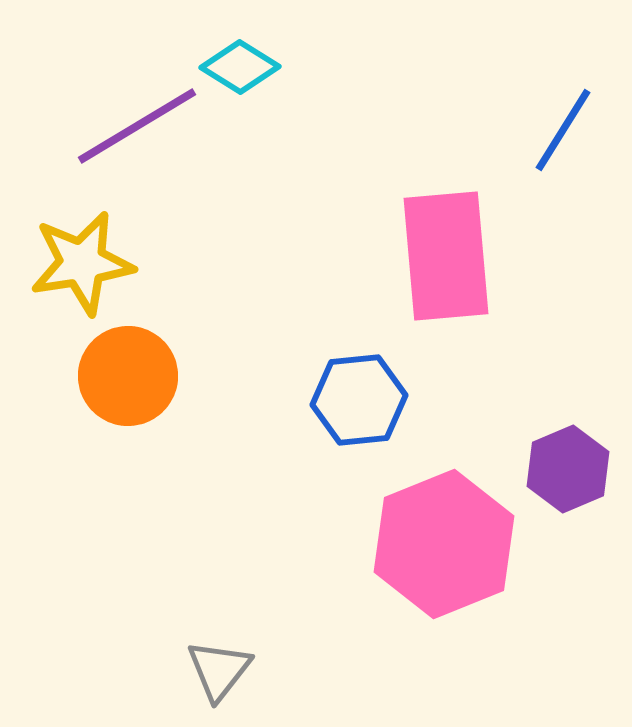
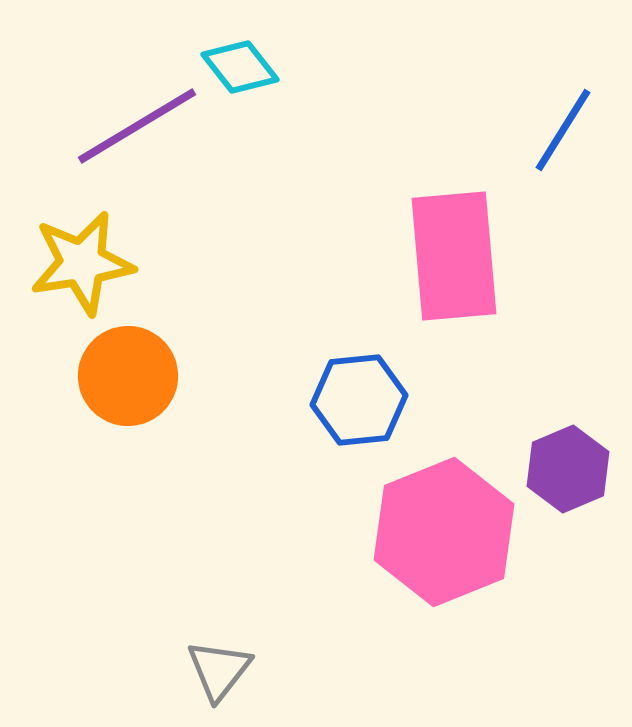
cyan diamond: rotated 20 degrees clockwise
pink rectangle: moved 8 px right
pink hexagon: moved 12 px up
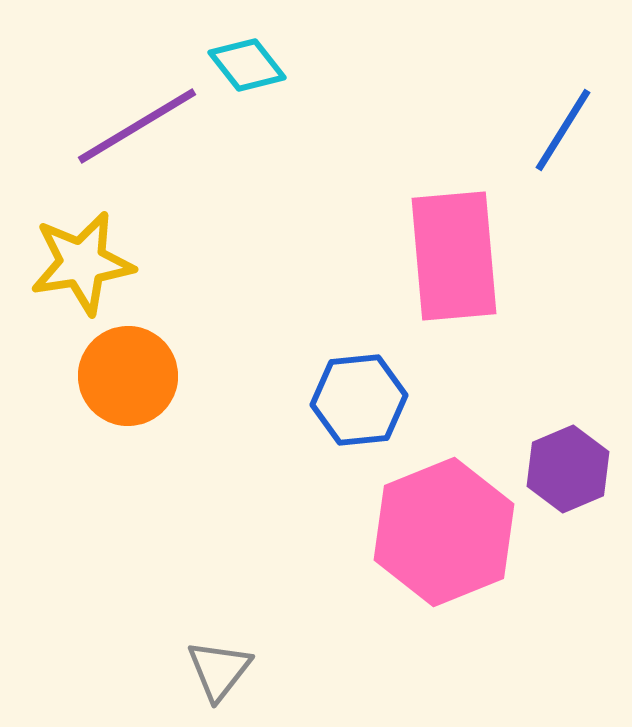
cyan diamond: moved 7 px right, 2 px up
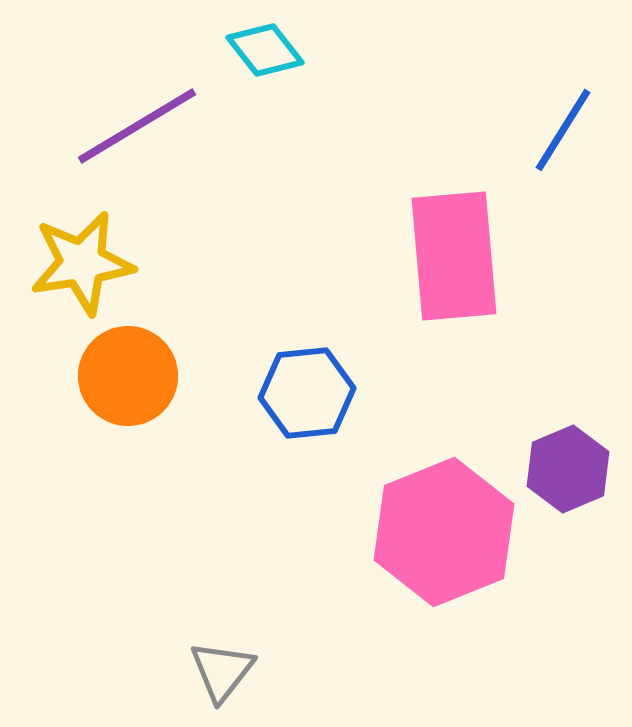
cyan diamond: moved 18 px right, 15 px up
blue hexagon: moved 52 px left, 7 px up
gray triangle: moved 3 px right, 1 px down
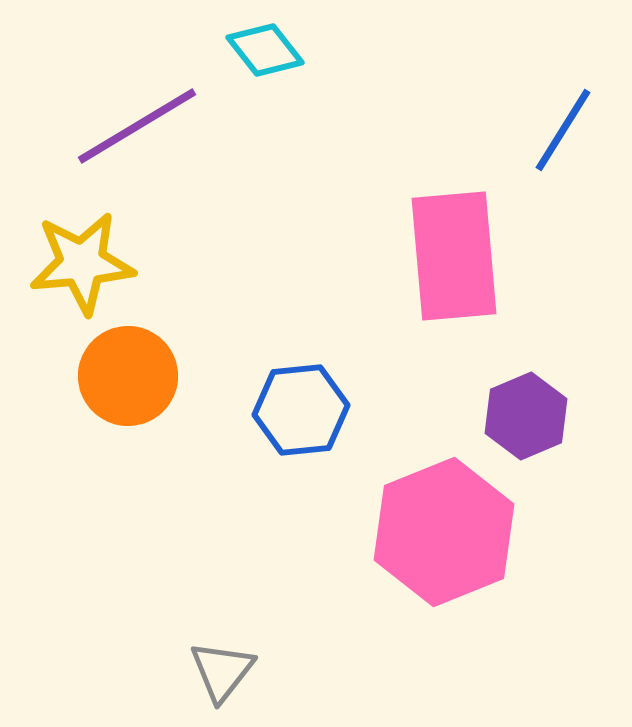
yellow star: rotated 4 degrees clockwise
blue hexagon: moved 6 px left, 17 px down
purple hexagon: moved 42 px left, 53 px up
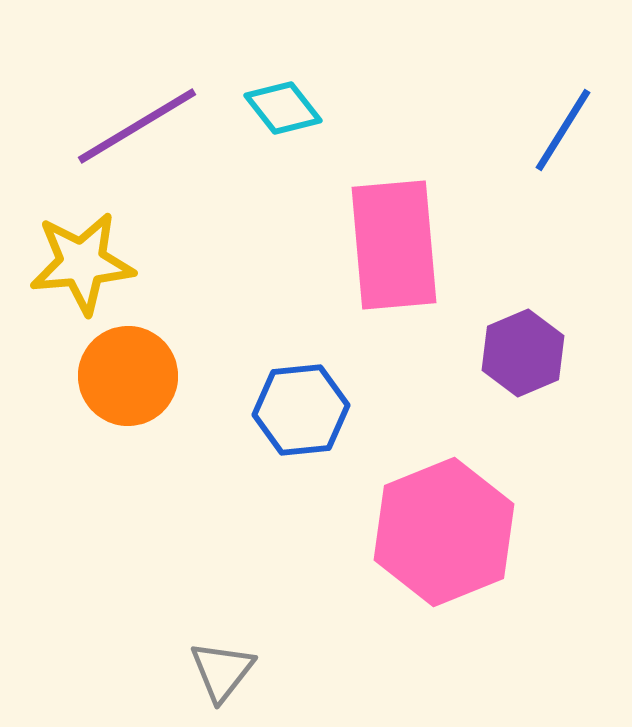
cyan diamond: moved 18 px right, 58 px down
pink rectangle: moved 60 px left, 11 px up
purple hexagon: moved 3 px left, 63 px up
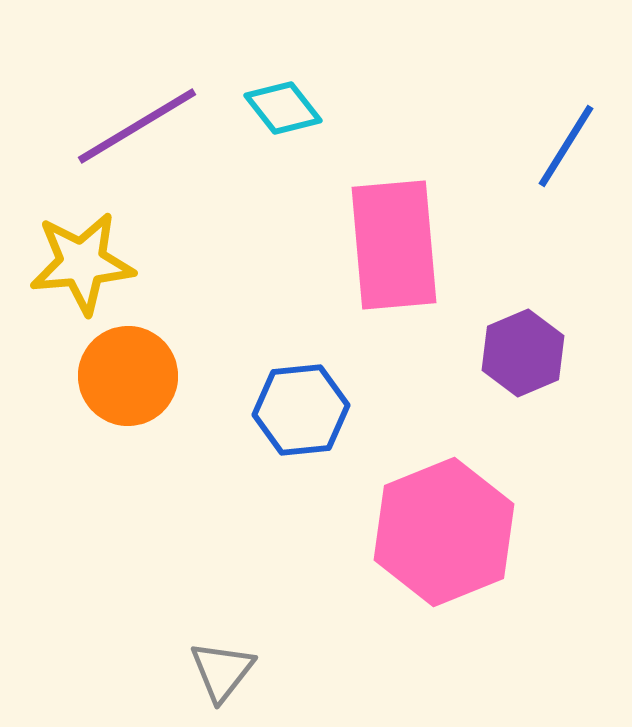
blue line: moved 3 px right, 16 px down
